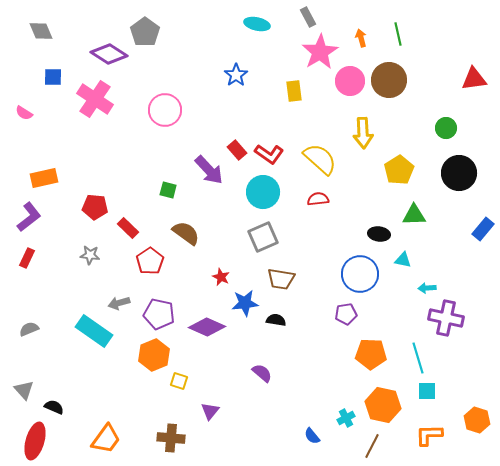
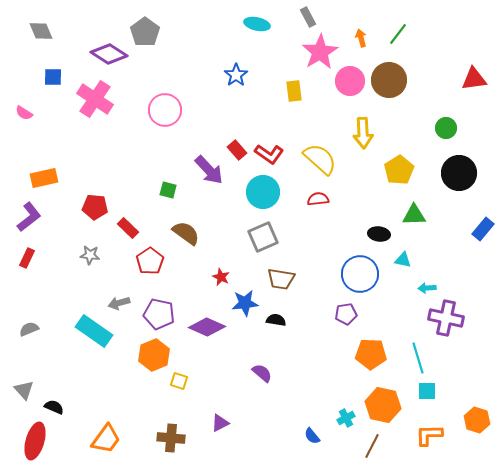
green line at (398, 34): rotated 50 degrees clockwise
purple triangle at (210, 411): moved 10 px right, 12 px down; rotated 24 degrees clockwise
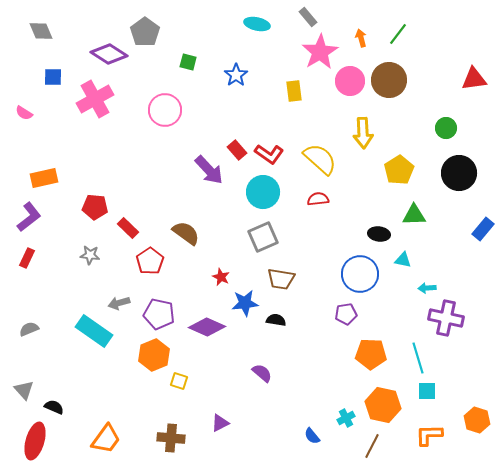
gray rectangle at (308, 17): rotated 12 degrees counterclockwise
pink cross at (95, 99): rotated 27 degrees clockwise
green square at (168, 190): moved 20 px right, 128 px up
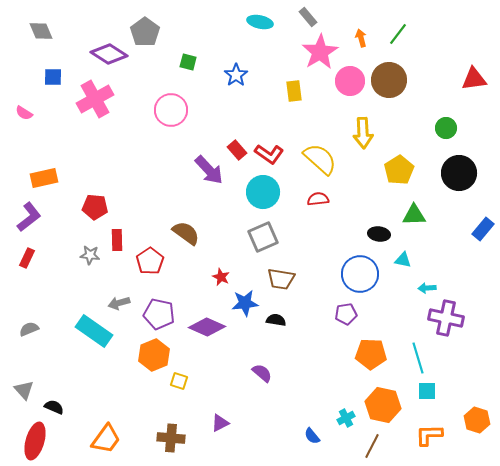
cyan ellipse at (257, 24): moved 3 px right, 2 px up
pink circle at (165, 110): moved 6 px right
red rectangle at (128, 228): moved 11 px left, 12 px down; rotated 45 degrees clockwise
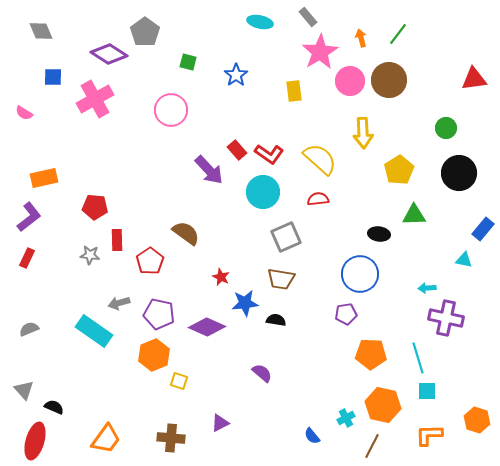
gray square at (263, 237): moved 23 px right
cyan triangle at (403, 260): moved 61 px right
